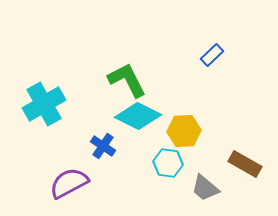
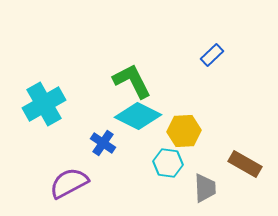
green L-shape: moved 5 px right, 1 px down
blue cross: moved 3 px up
gray trapezoid: rotated 132 degrees counterclockwise
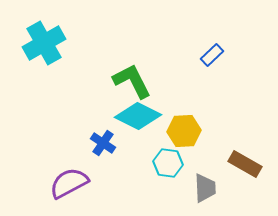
cyan cross: moved 61 px up
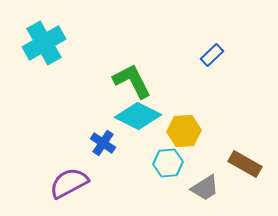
cyan hexagon: rotated 12 degrees counterclockwise
gray trapezoid: rotated 60 degrees clockwise
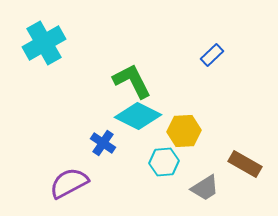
cyan hexagon: moved 4 px left, 1 px up
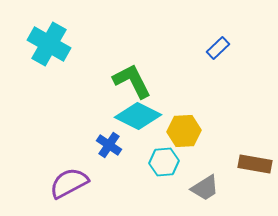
cyan cross: moved 5 px right, 1 px down; rotated 30 degrees counterclockwise
blue rectangle: moved 6 px right, 7 px up
blue cross: moved 6 px right, 2 px down
brown rectangle: moved 10 px right; rotated 20 degrees counterclockwise
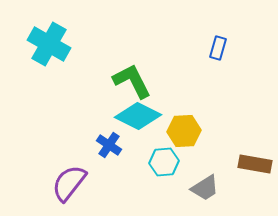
blue rectangle: rotated 30 degrees counterclockwise
purple semicircle: rotated 24 degrees counterclockwise
